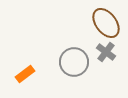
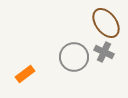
gray cross: moved 2 px left; rotated 12 degrees counterclockwise
gray circle: moved 5 px up
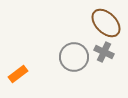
brown ellipse: rotated 8 degrees counterclockwise
orange rectangle: moved 7 px left
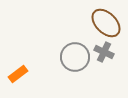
gray circle: moved 1 px right
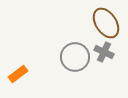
brown ellipse: rotated 12 degrees clockwise
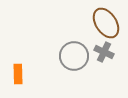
gray circle: moved 1 px left, 1 px up
orange rectangle: rotated 54 degrees counterclockwise
